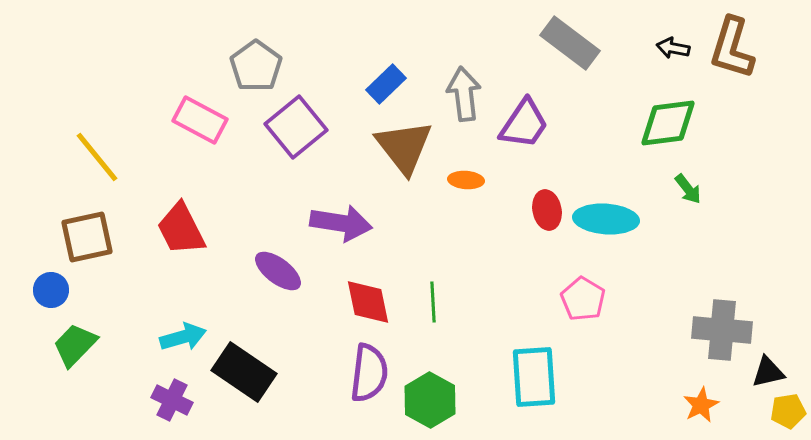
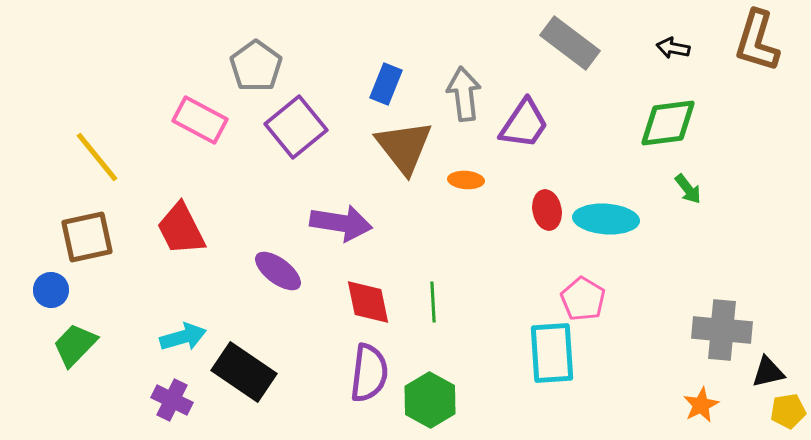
brown L-shape: moved 25 px right, 7 px up
blue rectangle: rotated 24 degrees counterclockwise
cyan rectangle: moved 18 px right, 24 px up
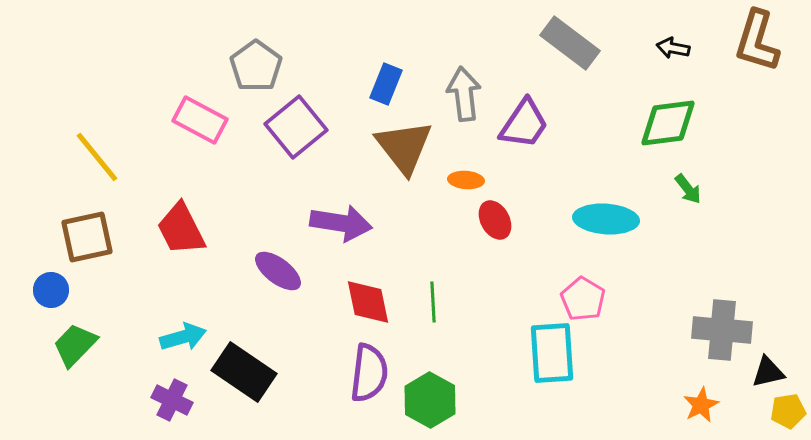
red ellipse: moved 52 px left, 10 px down; rotated 18 degrees counterclockwise
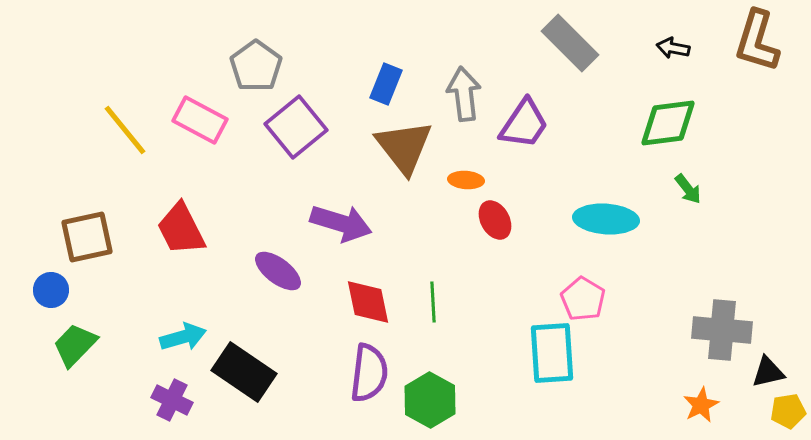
gray rectangle: rotated 8 degrees clockwise
yellow line: moved 28 px right, 27 px up
purple arrow: rotated 8 degrees clockwise
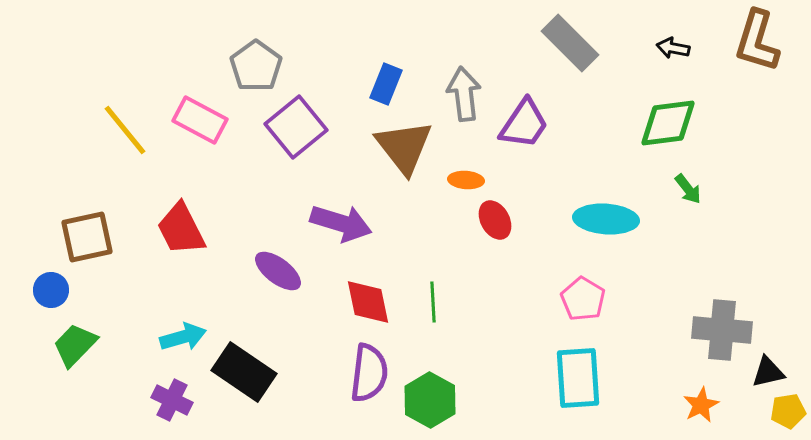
cyan rectangle: moved 26 px right, 25 px down
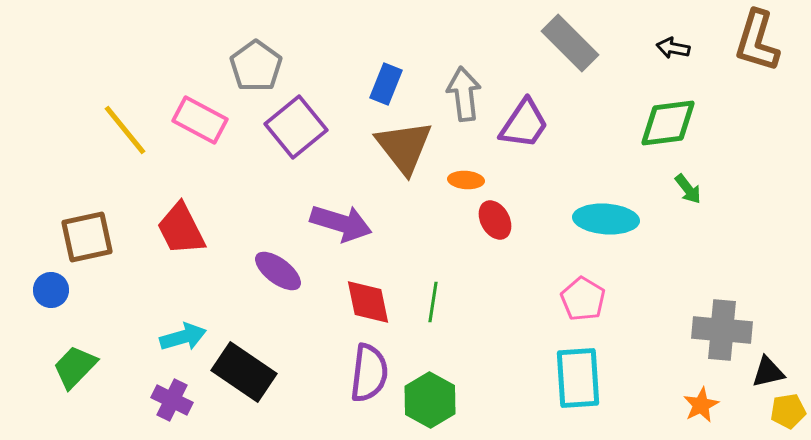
green line: rotated 12 degrees clockwise
green trapezoid: moved 22 px down
